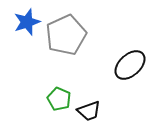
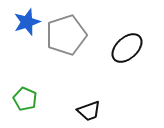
gray pentagon: rotated 6 degrees clockwise
black ellipse: moved 3 px left, 17 px up
green pentagon: moved 34 px left
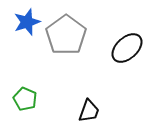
gray pentagon: rotated 18 degrees counterclockwise
black trapezoid: rotated 50 degrees counterclockwise
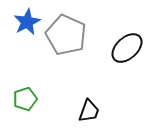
blue star: rotated 8 degrees counterclockwise
gray pentagon: rotated 12 degrees counterclockwise
green pentagon: rotated 30 degrees clockwise
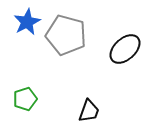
gray pentagon: rotated 9 degrees counterclockwise
black ellipse: moved 2 px left, 1 px down
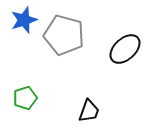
blue star: moved 3 px left, 2 px up; rotated 8 degrees clockwise
gray pentagon: moved 2 px left
green pentagon: moved 1 px up
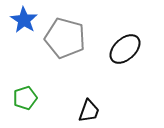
blue star: rotated 20 degrees counterclockwise
gray pentagon: moved 1 px right, 3 px down
